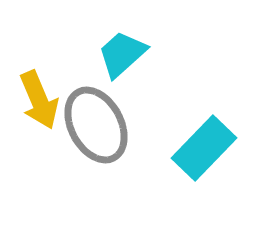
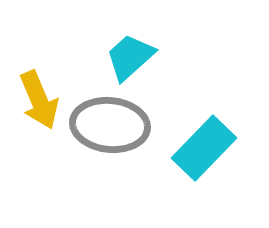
cyan trapezoid: moved 8 px right, 3 px down
gray ellipse: moved 14 px right; rotated 56 degrees counterclockwise
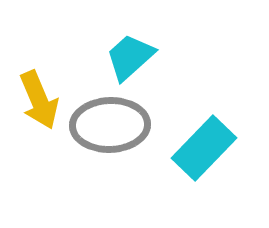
gray ellipse: rotated 8 degrees counterclockwise
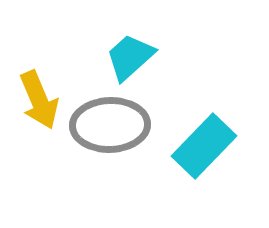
cyan rectangle: moved 2 px up
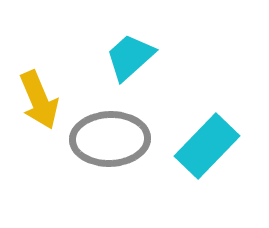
gray ellipse: moved 14 px down
cyan rectangle: moved 3 px right
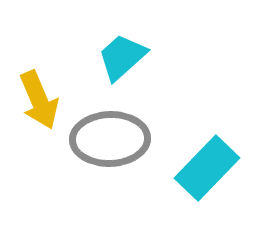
cyan trapezoid: moved 8 px left
cyan rectangle: moved 22 px down
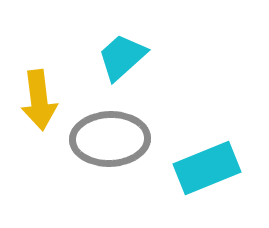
yellow arrow: rotated 16 degrees clockwise
cyan rectangle: rotated 24 degrees clockwise
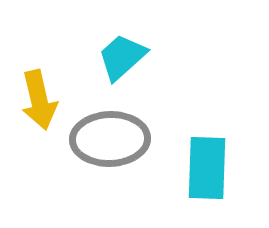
yellow arrow: rotated 6 degrees counterclockwise
cyan rectangle: rotated 66 degrees counterclockwise
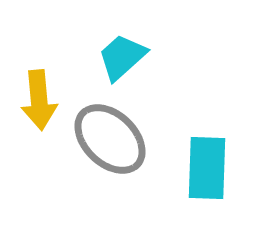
yellow arrow: rotated 8 degrees clockwise
gray ellipse: rotated 46 degrees clockwise
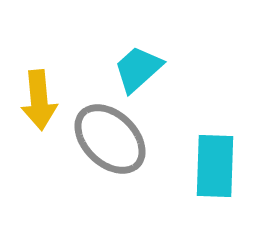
cyan trapezoid: moved 16 px right, 12 px down
cyan rectangle: moved 8 px right, 2 px up
